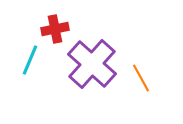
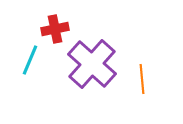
orange line: moved 1 px right, 1 px down; rotated 24 degrees clockwise
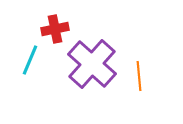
orange line: moved 3 px left, 3 px up
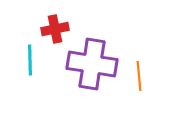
cyan line: rotated 24 degrees counterclockwise
purple cross: rotated 33 degrees counterclockwise
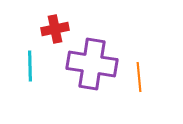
cyan line: moved 6 px down
orange line: moved 1 px down
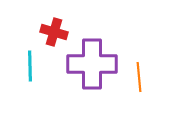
red cross: moved 1 px left, 3 px down; rotated 28 degrees clockwise
purple cross: rotated 9 degrees counterclockwise
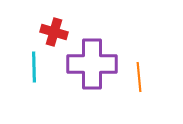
cyan line: moved 4 px right, 1 px down
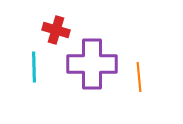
red cross: moved 2 px right, 2 px up
